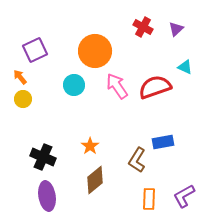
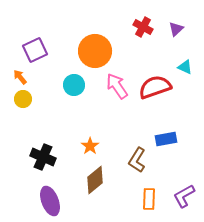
blue rectangle: moved 3 px right, 3 px up
purple ellipse: moved 3 px right, 5 px down; rotated 12 degrees counterclockwise
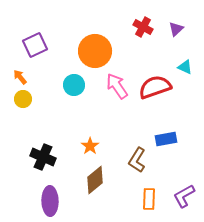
purple square: moved 5 px up
purple ellipse: rotated 20 degrees clockwise
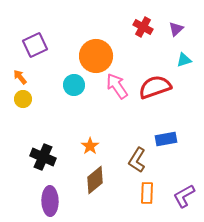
orange circle: moved 1 px right, 5 px down
cyan triangle: moved 1 px left, 7 px up; rotated 42 degrees counterclockwise
orange rectangle: moved 2 px left, 6 px up
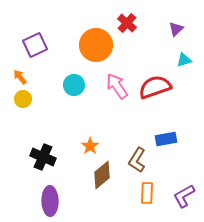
red cross: moved 16 px left, 4 px up; rotated 12 degrees clockwise
orange circle: moved 11 px up
brown diamond: moved 7 px right, 5 px up
